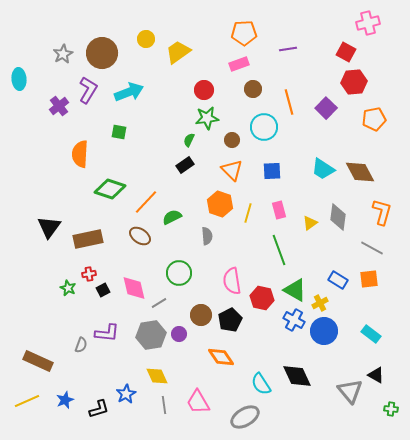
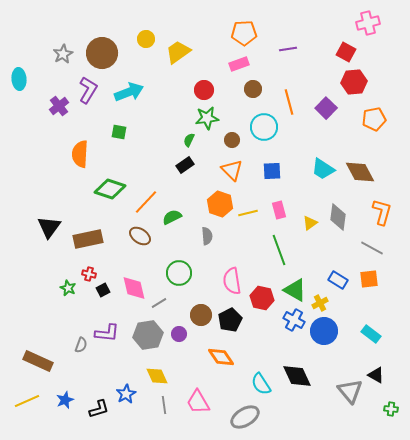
yellow line at (248, 213): rotated 60 degrees clockwise
red cross at (89, 274): rotated 24 degrees clockwise
gray hexagon at (151, 335): moved 3 px left
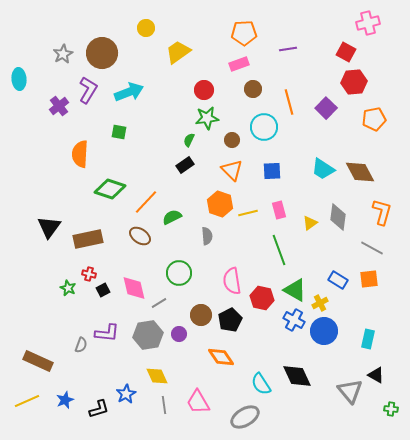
yellow circle at (146, 39): moved 11 px up
cyan rectangle at (371, 334): moved 3 px left, 5 px down; rotated 66 degrees clockwise
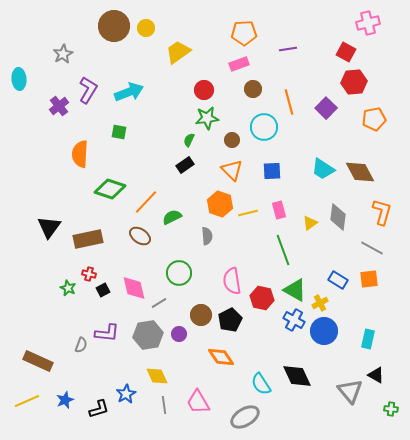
brown circle at (102, 53): moved 12 px right, 27 px up
green line at (279, 250): moved 4 px right
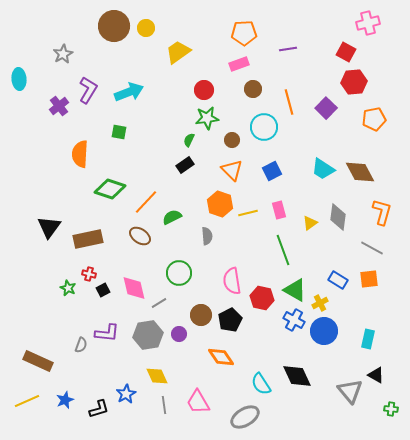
blue square at (272, 171): rotated 24 degrees counterclockwise
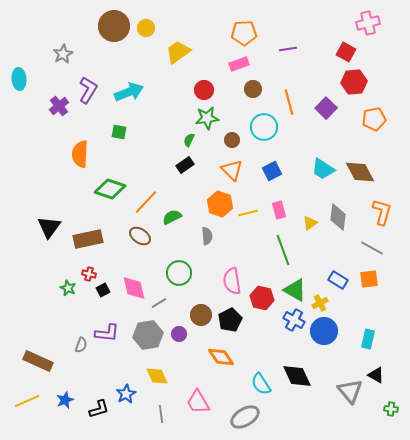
gray line at (164, 405): moved 3 px left, 9 px down
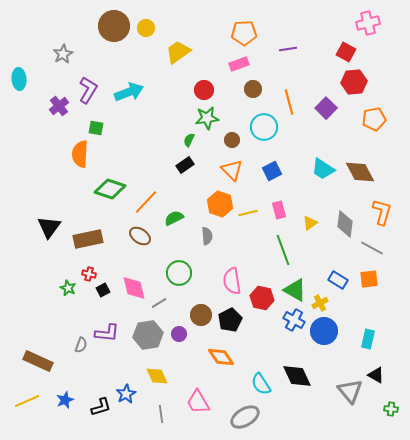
green square at (119, 132): moved 23 px left, 4 px up
green semicircle at (172, 217): moved 2 px right, 1 px down
gray diamond at (338, 217): moved 7 px right, 7 px down
black L-shape at (99, 409): moved 2 px right, 2 px up
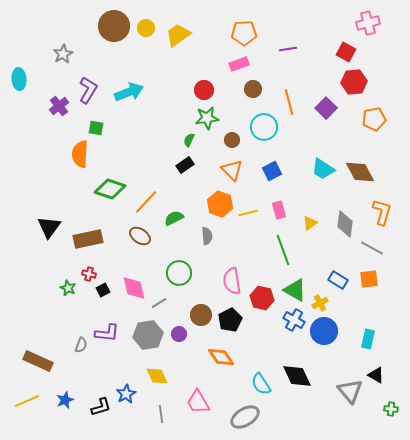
yellow trapezoid at (178, 52): moved 17 px up
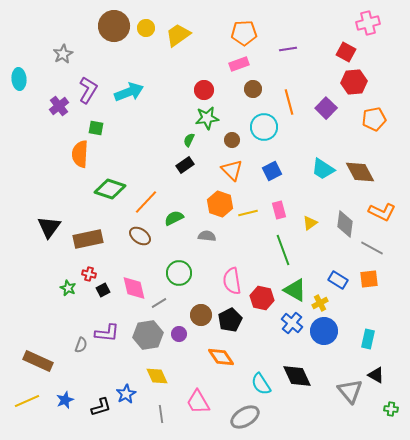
orange L-shape at (382, 212): rotated 100 degrees clockwise
gray semicircle at (207, 236): rotated 78 degrees counterclockwise
blue cross at (294, 320): moved 2 px left, 3 px down; rotated 10 degrees clockwise
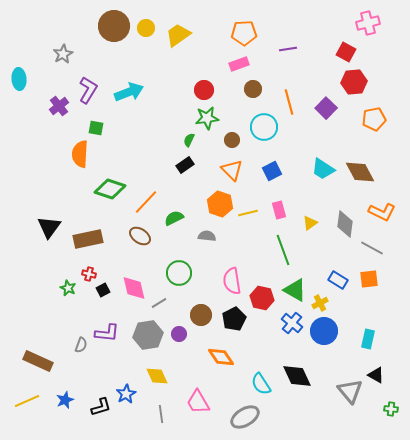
black pentagon at (230, 320): moved 4 px right, 1 px up
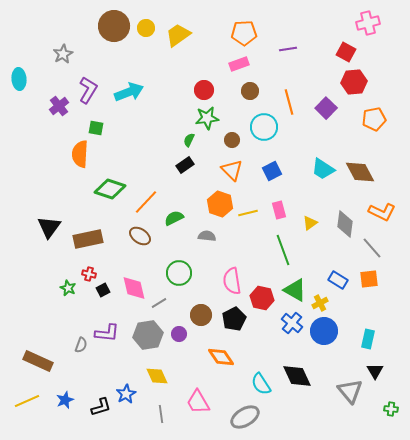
brown circle at (253, 89): moved 3 px left, 2 px down
gray line at (372, 248): rotated 20 degrees clockwise
black triangle at (376, 375): moved 1 px left, 4 px up; rotated 30 degrees clockwise
